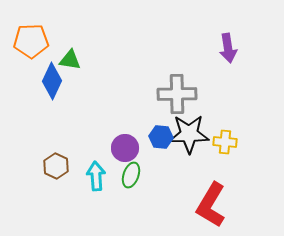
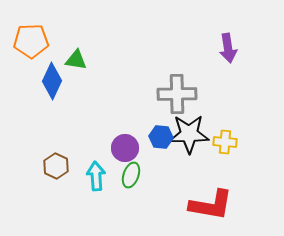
green triangle: moved 6 px right
red L-shape: rotated 111 degrees counterclockwise
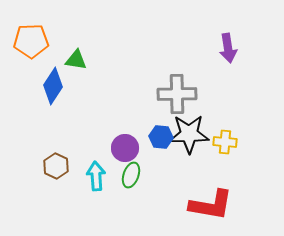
blue diamond: moved 1 px right, 5 px down; rotated 9 degrees clockwise
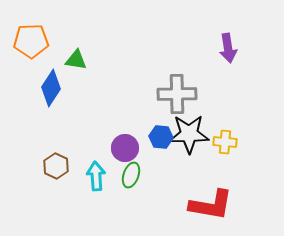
blue diamond: moved 2 px left, 2 px down
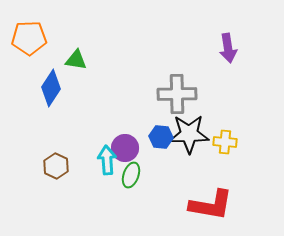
orange pentagon: moved 2 px left, 3 px up
cyan arrow: moved 11 px right, 16 px up
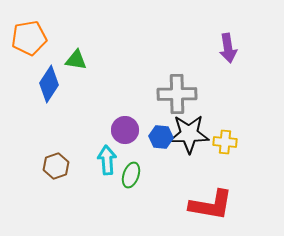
orange pentagon: rotated 8 degrees counterclockwise
blue diamond: moved 2 px left, 4 px up
purple circle: moved 18 px up
brown hexagon: rotated 15 degrees clockwise
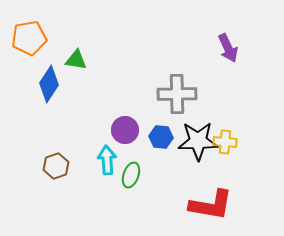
purple arrow: rotated 16 degrees counterclockwise
black star: moved 9 px right, 7 px down
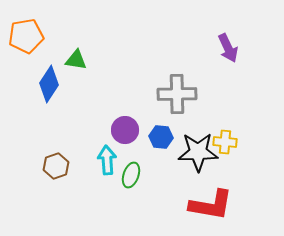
orange pentagon: moved 3 px left, 2 px up
black star: moved 11 px down
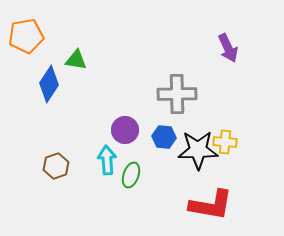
blue hexagon: moved 3 px right
black star: moved 2 px up
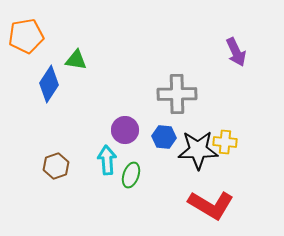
purple arrow: moved 8 px right, 4 px down
red L-shape: rotated 21 degrees clockwise
